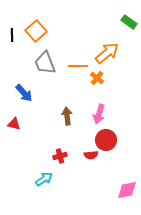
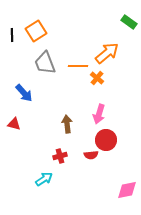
orange square: rotated 10 degrees clockwise
brown arrow: moved 8 px down
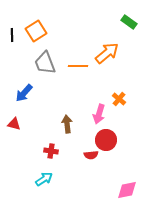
orange cross: moved 22 px right, 21 px down
blue arrow: rotated 84 degrees clockwise
red cross: moved 9 px left, 5 px up; rotated 24 degrees clockwise
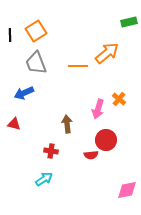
green rectangle: rotated 49 degrees counterclockwise
black line: moved 2 px left
gray trapezoid: moved 9 px left
blue arrow: rotated 24 degrees clockwise
pink arrow: moved 1 px left, 5 px up
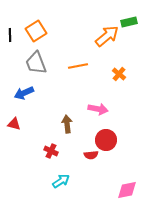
orange arrow: moved 17 px up
orange line: rotated 12 degrees counterclockwise
orange cross: moved 25 px up
pink arrow: rotated 96 degrees counterclockwise
red cross: rotated 16 degrees clockwise
cyan arrow: moved 17 px right, 2 px down
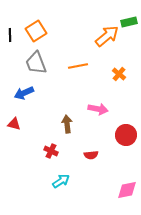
red circle: moved 20 px right, 5 px up
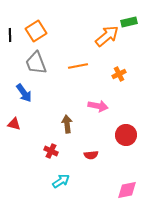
orange cross: rotated 24 degrees clockwise
blue arrow: rotated 102 degrees counterclockwise
pink arrow: moved 3 px up
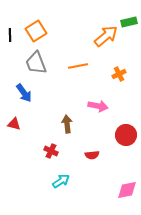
orange arrow: moved 1 px left
red semicircle: moved 1 px right
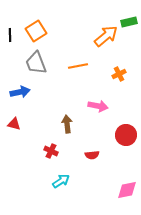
blue arrow: moved 4 px left, 1 px up; rotated 66 degrees counterclockwise
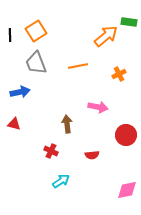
green rectangle: rotated 21 degrees clockwise
pink arrow: moved 1 px down
